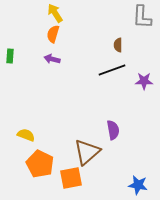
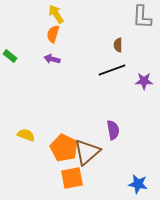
yellow arrow: moved 1 px right, 1 px down
green rectangle: rotated 56 degrees counterclockwise
orange pentagon: moved 24 px right, 16 px up
orange square: moved 1 px right
blue star: moved 1 px up
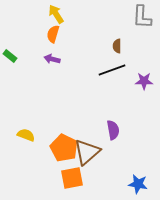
brown semicircle: moved 1 px left, 1 px down
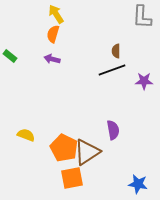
brown semicircle: moved 1 px left, 5 px down
brown triangle: rotated 8 degrees clockwise
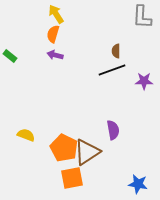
purple arrow: moved 3 px right, 4 px up
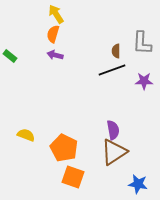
gray L-shape: moved 26 px down
brown triangle: moved 27 px right
orange square: moved 1 px right, 1 px up; rotated 30 degrees clockwise
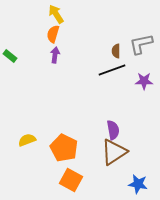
gray L-shape: moved 1 px left, 1 px down; rotated 75 degrees clockwise
purple arrow: rotated 84 degrees clockwise
yellow semicircle: moved 1 px right, 5 px down; rotated 42 degrees counterclockwise
orange square: moved 2 px left, 3 px down; rotated 10 degrees clockwise
